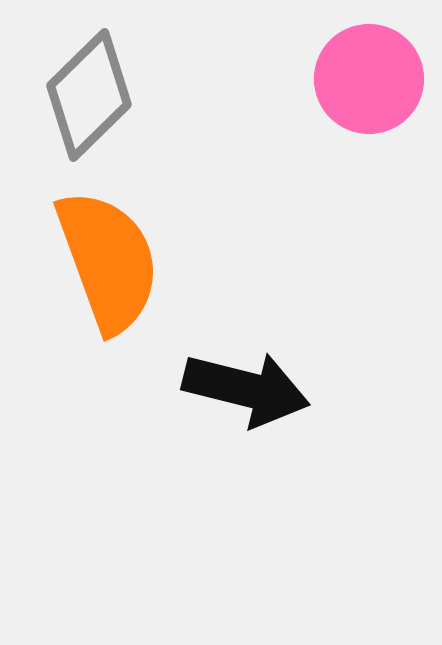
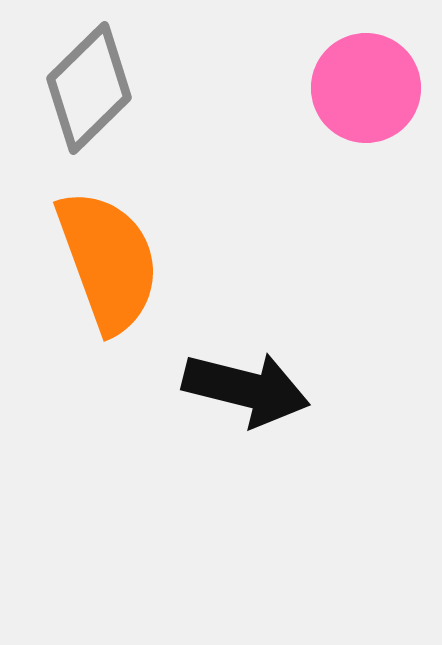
pink circle: moved 3 px left, 9 px down
gray diamond: moved 7 px up
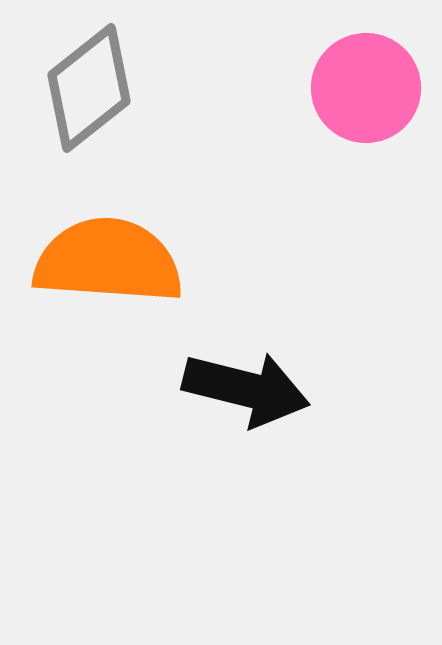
gray diamond: rotated 6 degrees clockwise
orange semicircle: rotated 66 degrees counterclockwise
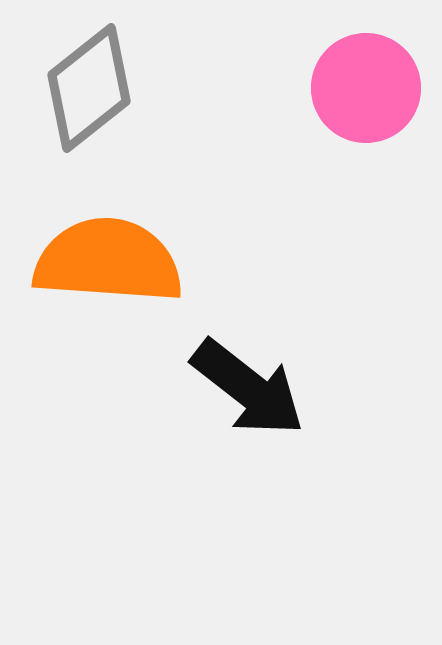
black arrow: moved 2 px right, 1 px up; rotated 24 degrees clockwise
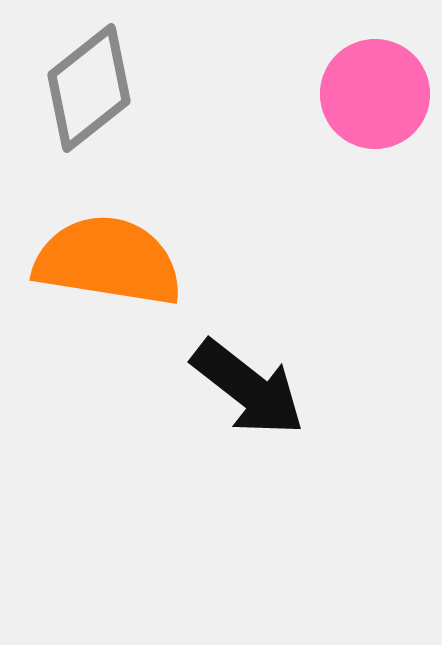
pink circle: moved 9 px right, 6 px down
orange semicircle: rotated 5 degrees clockwise
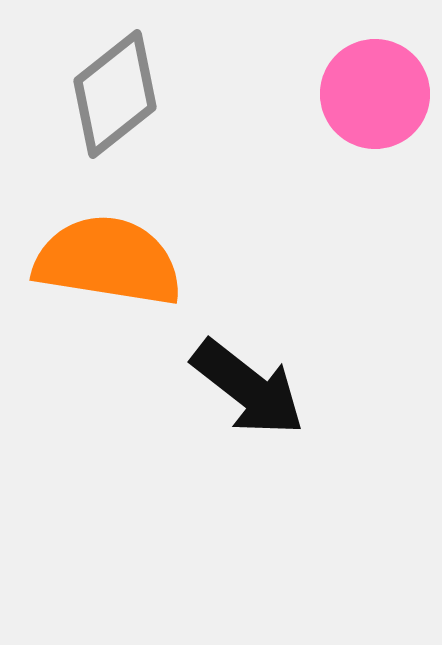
gray diamond: moved 26 px right, 6 px down
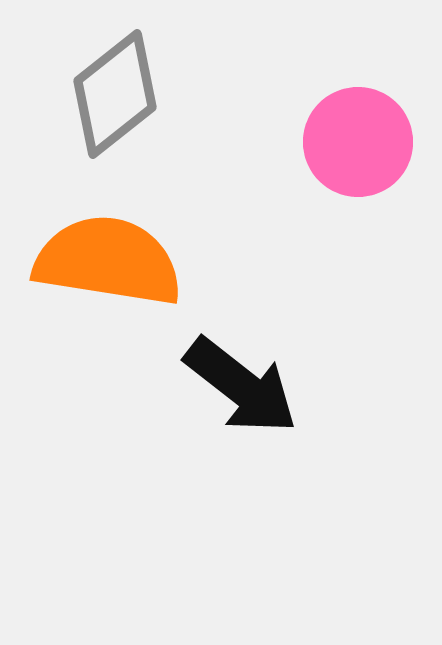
pink circle: moved 17 px left, 48 px down
black arrow: moved 7 px left, 2 px up
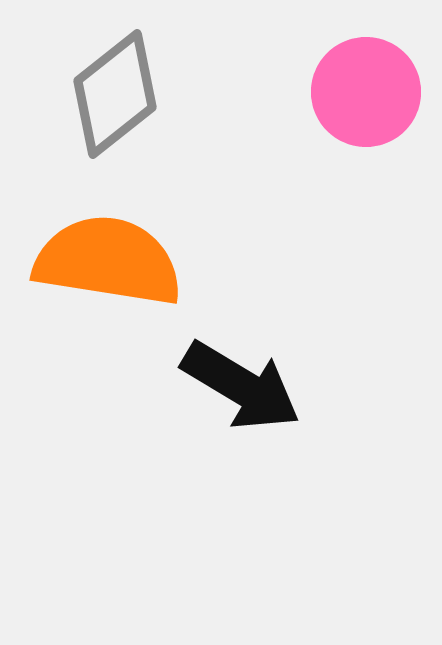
pink circle: moved 8 px right, 50 px up
black arrow: rotated 7 degrees counterclockwise
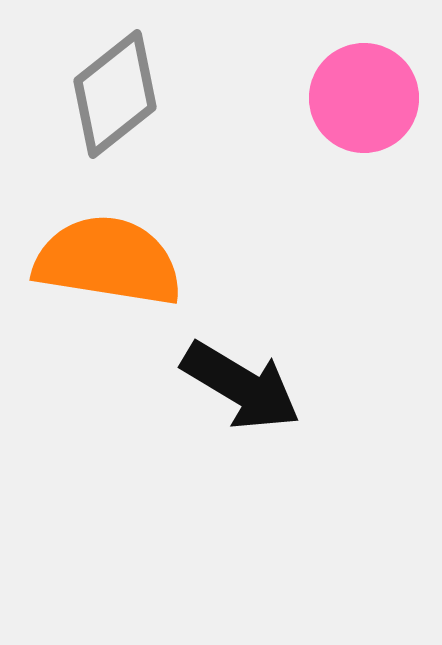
pink circle: moved 2 px left, 6 px down
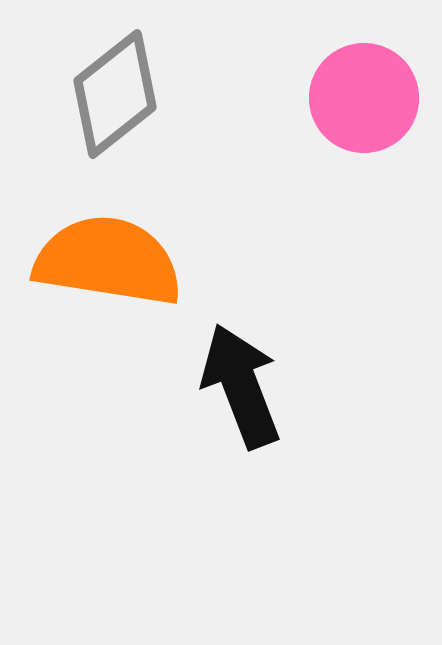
black arrow: rotated 142 degrees counterclockwise
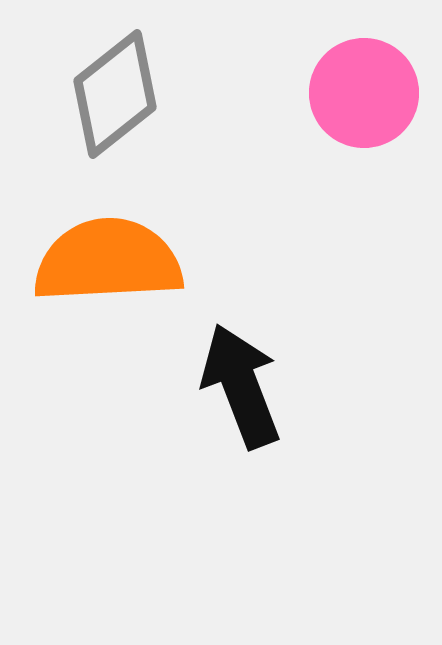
pink circle: moved 5 px up
orange semicircle: rotated 12 degrees counterclockwise
